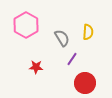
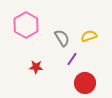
yellow semicircle: moved 1 px right, 4 px down; rotated 112 degrees counterclockwise
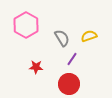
red circle: moved 16 px left, 1 px down
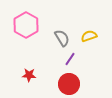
purple line: moved 2 px left
red star: moved 7 px left, 8 px down
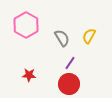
yellow semicircle: rotated 42 degrees counterclockwise
purple line: moved 4 px down
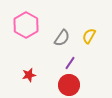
gray semicircle: rotated 66 degrees clockwise
red star: rotated 16 degrees counterclockwise
red circle: moved 1 px down
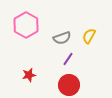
gray semicircle: rotated 36 degrees clockwise
purple line: moved 2 px left, 4 px up
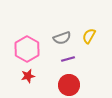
pink hexagon: moved 1 px right, 24 px down
purple line: rotated 40 degrees clockwise
red star: moved 1 px left, 1 px down
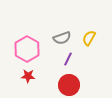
yellow semicircle: moved 2 px down
purple line: rotated 48 degrees counterclockwise
red star: rotated 16 degrees clockwise
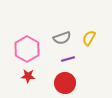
purple line: rotated 48 degrees clockwise
red circle: moved 4 px left, 2 px up
